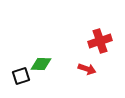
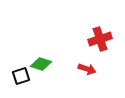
red cross: moved 2 px up
green diamond: rotated 15 degrees clockwise
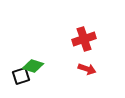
red cross: moved 16 px left
green diamond: moved 8 px left, 2 px down
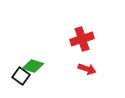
red cross: moved 2 px left
black square: rotated 36 degrees counterclockwise
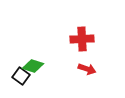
red cross: rotated 15 degrees clockwise
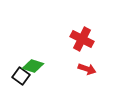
red cross: rotated 30 degrees clockwise
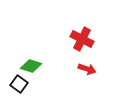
green diamond: moved 2 px left
black square: moved 2 px left, 8 px down
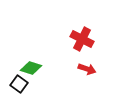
green diamond: moved 2 px down
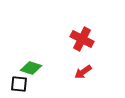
red arrow: moved 4 px left, 3 px down; rotated 126 degrees clockwise
black square: rotated 30 degrees counterclockwise
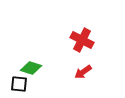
red cross: moved 1 px down
